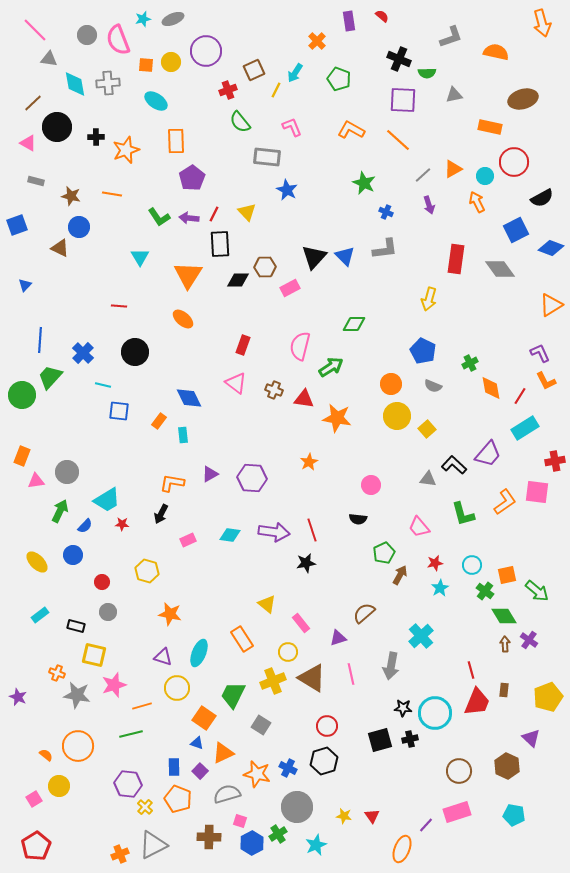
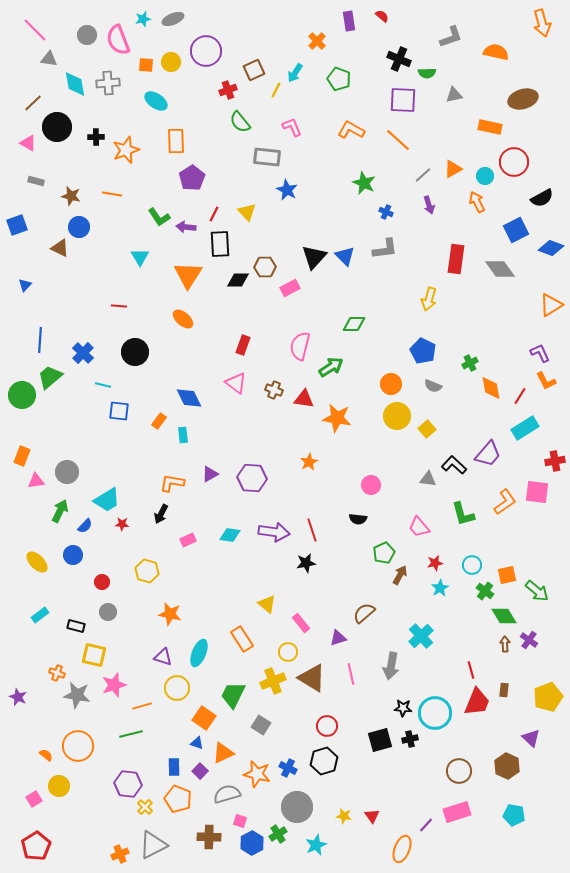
purple arrow at (189, 218): moved 3 px left, 9 px down
green trapezoid at (50, 377): rotated 8 degrees clockwise
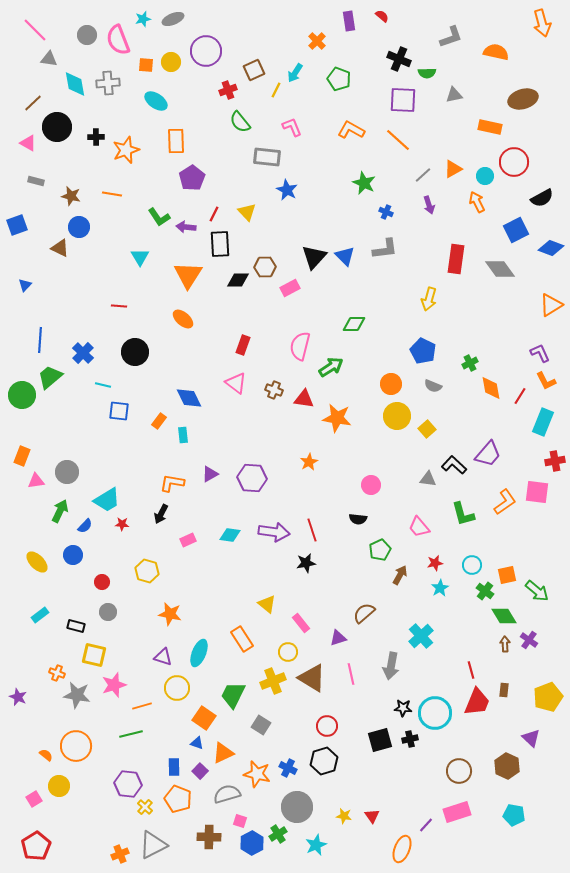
cyan rectangle at (525, 428): moved 18 px right, 6 px up; rotated 36 degrees counterclockwise
green pentagon at (384, 553): moved 4 px left, 3 px up
orange circle at (78, 746): moved 2 px left
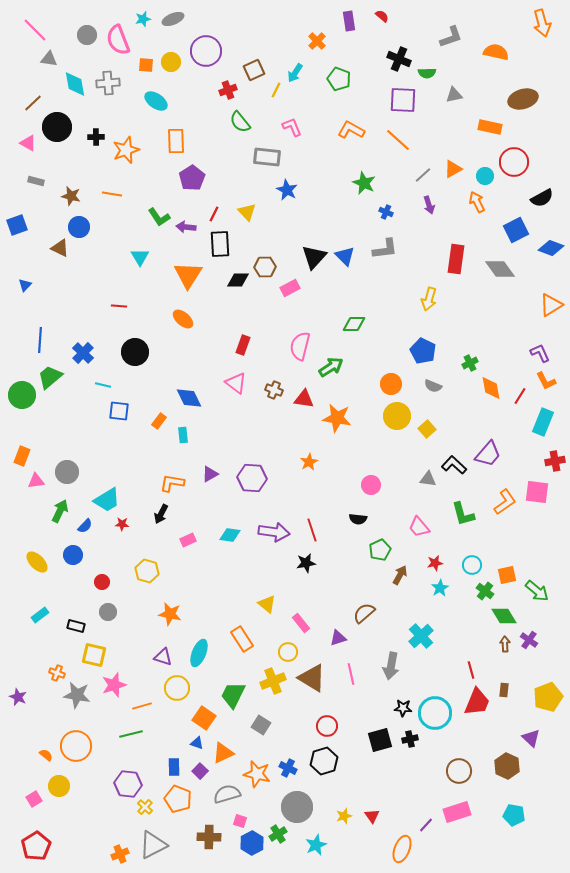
yellow star at (344, 816): rotated 28 degrees counterclockwise
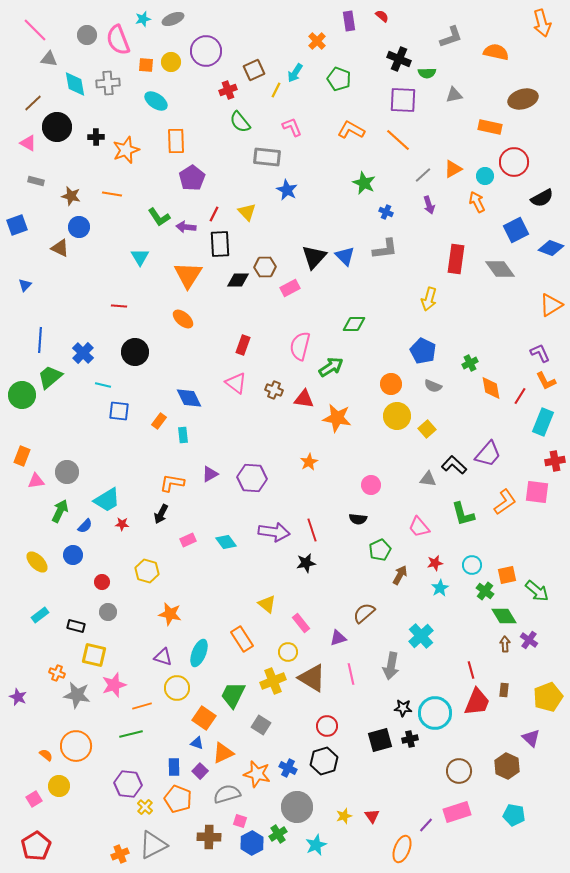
cyan diamond at (230, 535): moved 4 px left, 7 px down; rotated 45 degrees clockwise
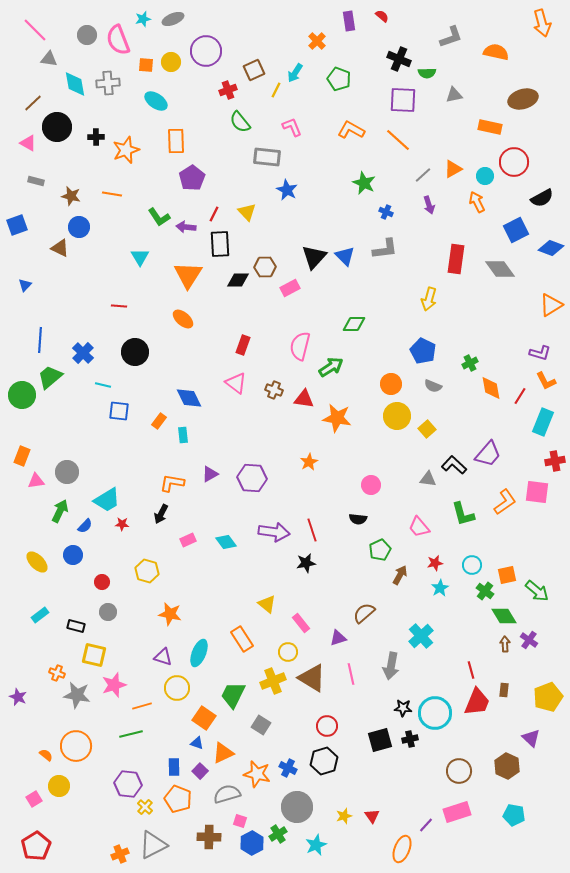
purple L-shape at (540, 353): rotated 130 degrees clockwise
